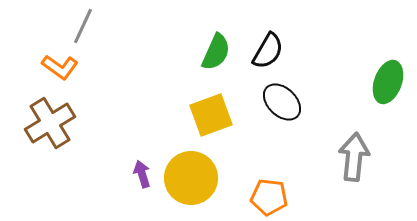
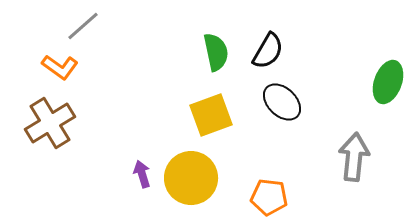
gray line: rotated 24 degrees clockwise
green semicircle: rotated 36 degrees counterclockwise
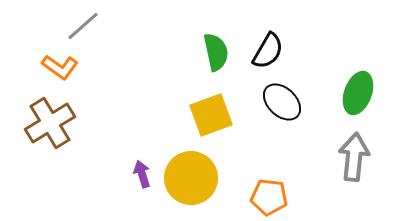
green ellipse: moved 30 px left, 11 px down
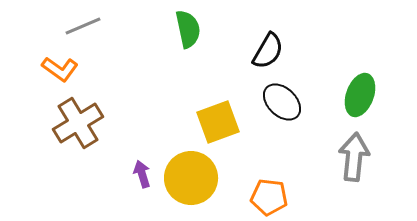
gray line: rotated 18 degrees clockwise
green semicircle: moved 28 px left, 23 px up
orange L-shape: moved 2 px down
green ellipse: moved 2 px right, 2 px down
yellow square: moved 7 px right, 7 px down
brown cross: moved 28 px right
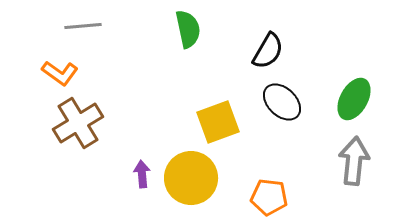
gray line: rotated 18 degrees clockwise
orange L-shape: moved 4 px down
green ellipse: moved 6 px left, 4 px down; rotated 9 degrees clockwise
gray arrow: moved 4 px down
purple arrow: rotated 12 degrees clockwise
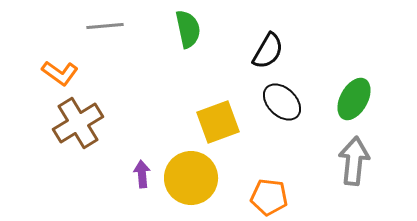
gray line: moved 22 px right
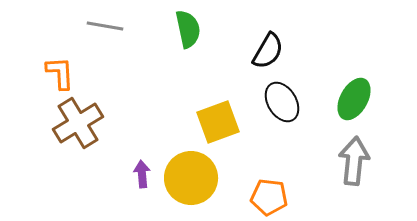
gray line: rotated 15 degrees clockwise
orange L-shape: rotated 129 degrees counterclockwise
black ellipse: rotated 15 degrees clockwise
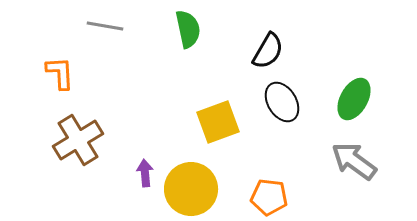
brown cross: moved 17 px down
gray arrow: rotated 60 degrees counterclockwise
purple arrow: moved 3 px right, 1 px up
yellow circle: moved 11 px down
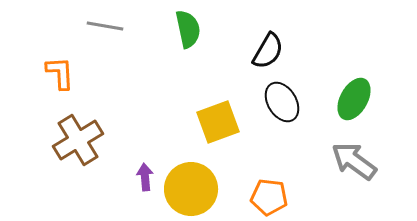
purple arrow: moved 4 px down
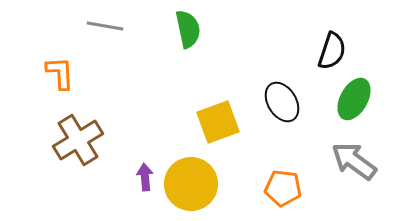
black semicircle: moved 64 px right; rotated 12 degrees counterclockwise
yellow circle: moved 5 px up
orange pentagon: moved 14 px right, 9 px up
